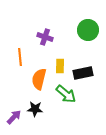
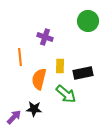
green circle: moved 9 px up
black star: moved 1 px left
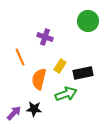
orange line: rotated 18 degrees counterclockwise
yellow rectangle: rotated 32 degrees clockwise
green arrow: rotated 60 degrees counterclockwise
purple arrow: moved 4 px up
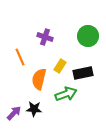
green circle: moved 15 px down
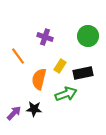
orange line: moved 2 px left, 1 px up; rotated 12 degrees counterclockwise
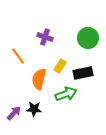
green circle: moved 2 px down
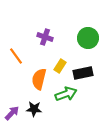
orange line: moved 2 px left
purple arrow: moved 2 px left
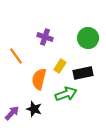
black star: rotated 14 degrees clockwise
